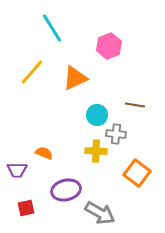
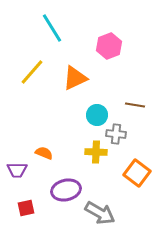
yellow cross: moved 1 px down
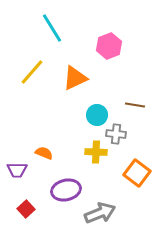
red square: moved 1 px down; rotated 30 degrees counterclockwise
gray arrow: rotated 52 degrees counterclockwise
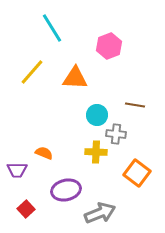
orange triangle: rotated 28 degrees clockwise
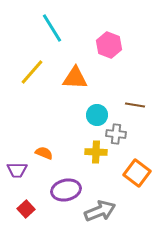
pink hexagon: moved 1 px up; rotated 20 degrees counterclockwise
gray arrow: moved 2 px up
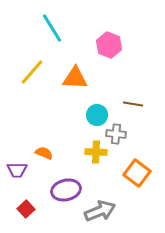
brown line: moved 2 px left, 1 px up
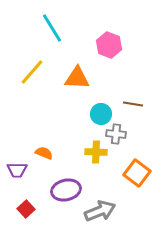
orange triangle: moved 2 px right
cyan circle: moved 4 px right, 1 px up
